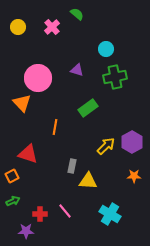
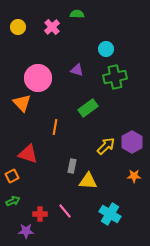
green semicircle: rotated 40 degrees counterclockwise
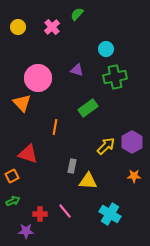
green semicircle: rotated 48 degrees counterclockwise
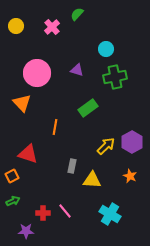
yellow circle: moved 2 px left, 1 px up
pink circle: moved 1 px left, 5 px up
orange star: moved 4 px left; rotated 24 degrees clockwise
yellow triangle: moved 4 px right, 1 px up
red cross: moved 3 px right, 1 px up
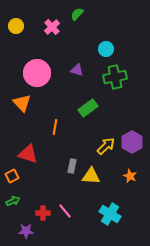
yellow triangle: moved 1 px left, 4 px up
